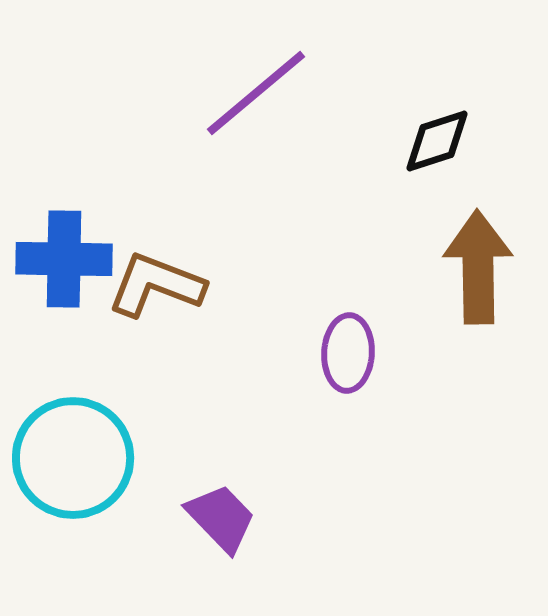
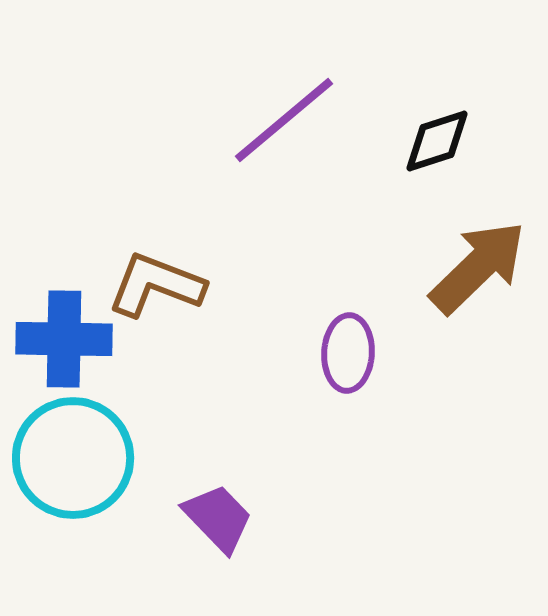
purple line: moved 28 px right, 27 px down
blue cross: moved 80 px down
brown arrow: rotated 47 degrees clockwise
purple trapezoid: moved 3 px left
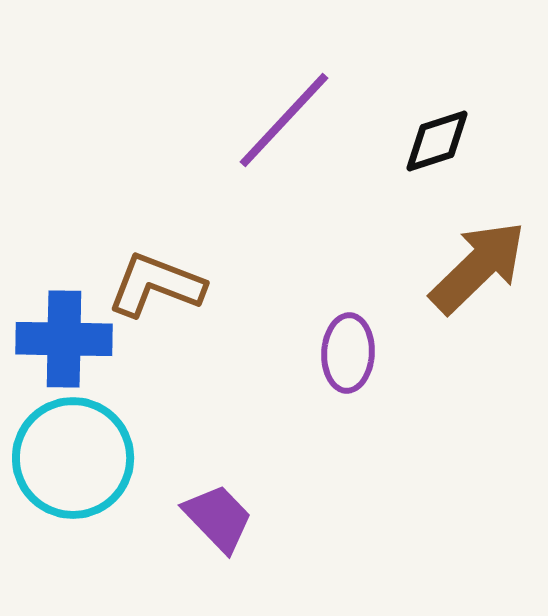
purple line: rotated 7 degrees counterclockwise
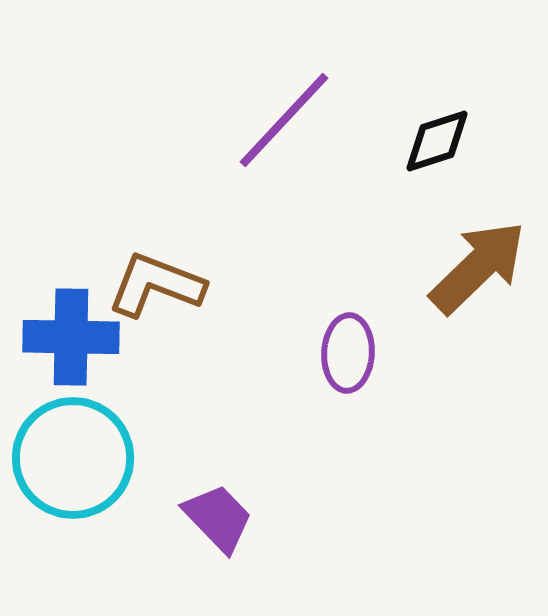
blue cross: moved 7 px right, 2 px up
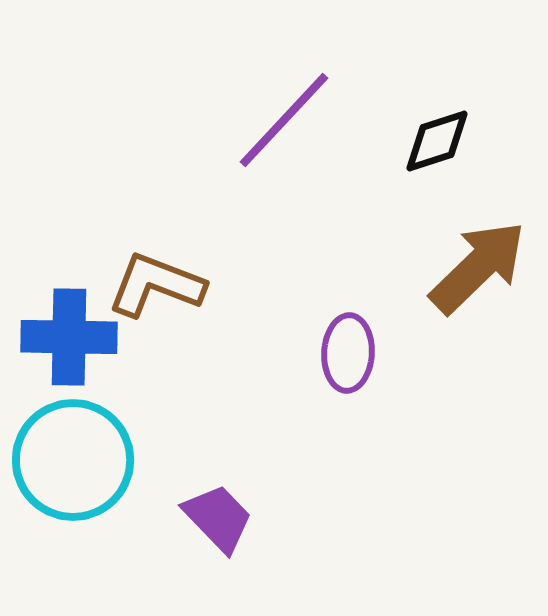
blue cross: moved 2 px left
cyan circle: moved 2 px down
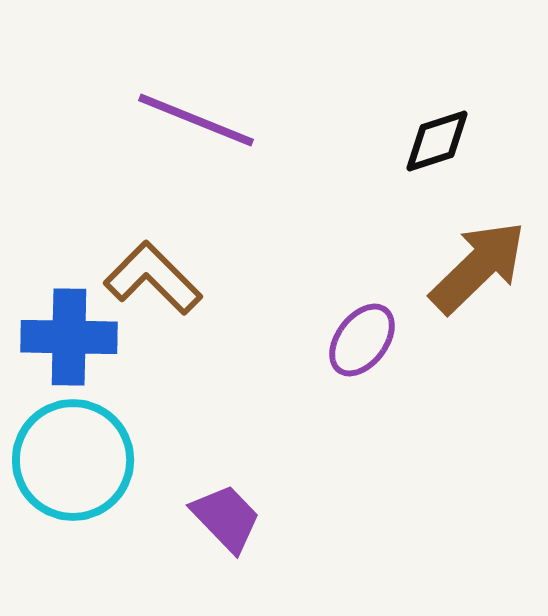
purple line: moved 88 px left; rotated 69 degrees clockwise
brown L-shape: moved 3 px left, 7 px up; rotated 24 degrees clockwise
purple ellipse: moved 14 px right, 13 px up; rotated 34 degrees clockwise
purple trapezoid: moved 8 px right
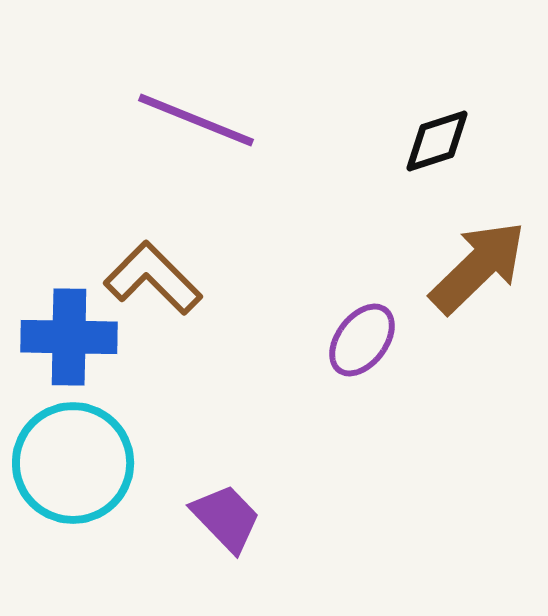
cyan circle: moved 3 px down
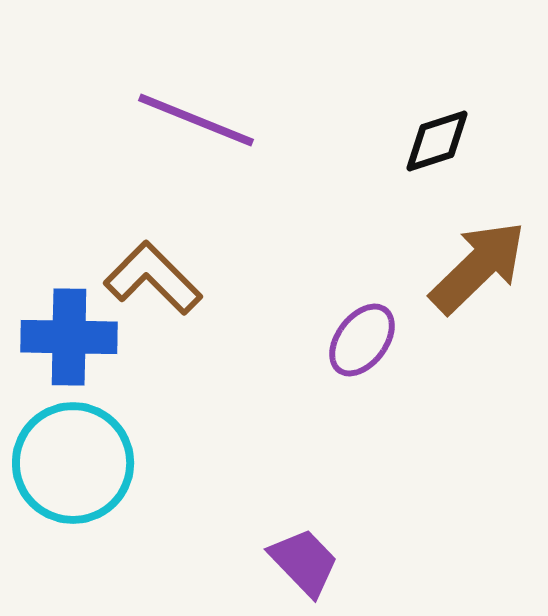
purple trapezoid: moved 78 px right, 44 px down
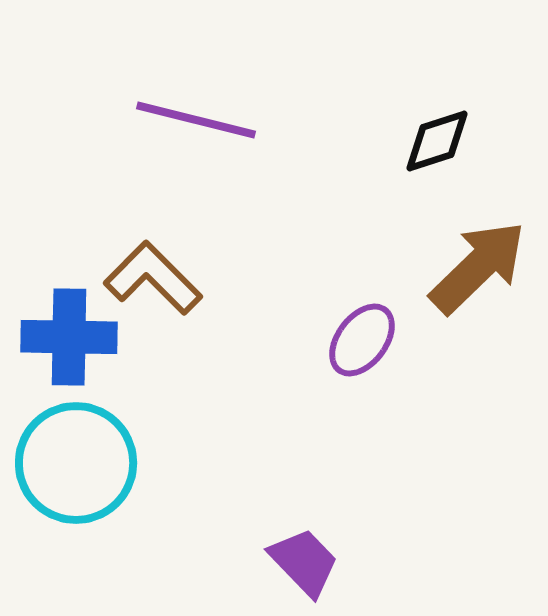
purple line: rotated 8 degrees counterclockwise
cyan circle: moved 3 px right
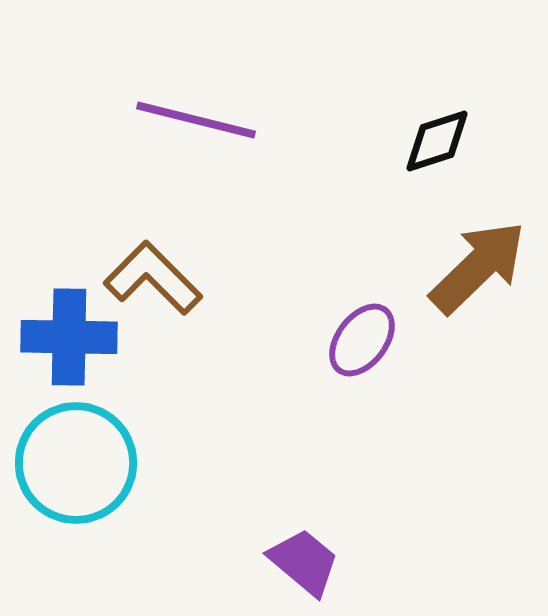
purple trapezoid: rotated 6 degrees counterclockwise
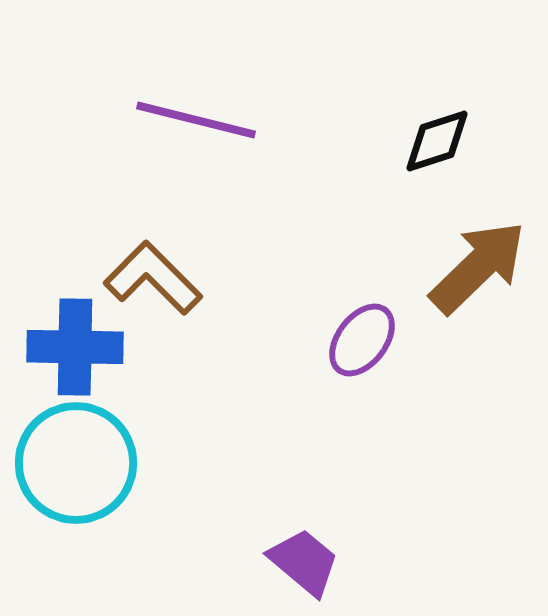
blue cross: moved 6 px right, 10 px down
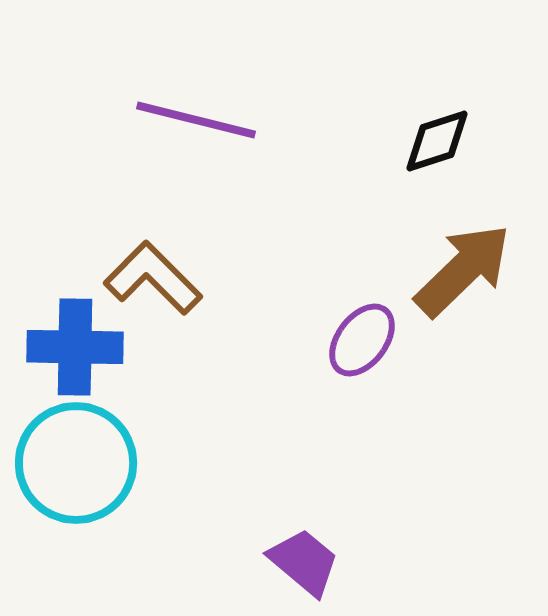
brown arrow: moved 15 px left, 3 px down
